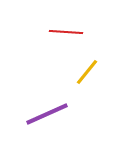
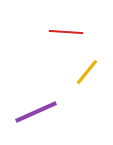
purple line: moved 11 px left, 2 px up
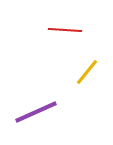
red line: moved 1 px left, 2 px up
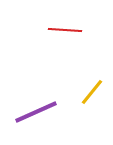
yellow line: moved 5 px right, 20 px down
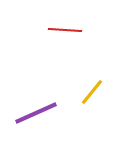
purple line: moved 1 px down
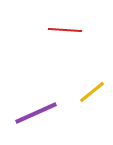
yellow line: rotated 12 degrees clockwise
